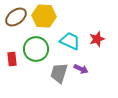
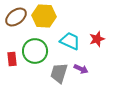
green circle: moved 1 px left, 2 px down
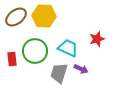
cyan trapezoid: moved 2 px left, 7 px down
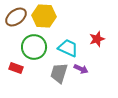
green circle: moved 1 px left, 4 px up
red rectangle: moved 4 px right, 9 px down; rotated 64 degrees counterclockwise
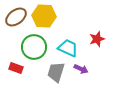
gray trapezoid: moved 3 px left, 1 px up
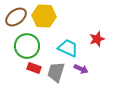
green circle: moved 7 px left, 1 px up
red rectangle: moved 18 px right
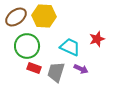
cyan trapezoid: moved 2 px right, 1 px up
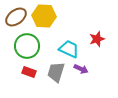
cyan trapezoid: moved 1 px left, 2 px down
red rectangle: moved 5 px left, 4 px down
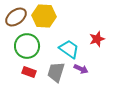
cyan trapezoid: rotated 10 degrees clockwise
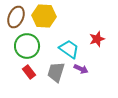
brown ellipse: rotated 30 degrees counterclockwise
red rectangle: rotated 32 degrees clockwise
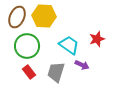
brown ellipse: moved 1 px right
cyan trapezoid: moved 4 px up
purple arrow: moved 1 px right, 4 px up
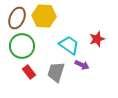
brown ellipse: moved 1 px down
green circle: moved 5 px left
